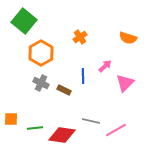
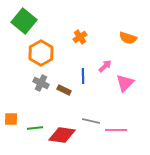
pink line: rotated 30 degrees clockwise
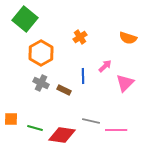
green square: moved 1 px right, 2 px up
green line: rotated 21 degrees clockwise
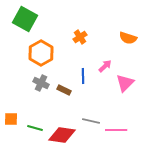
green square: rotated 10 degrees counterclockwise
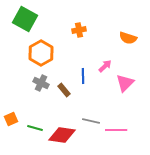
orange cross: moved 1 px left, 7 px up; rotated 24 degrees clockwise
brown rectangle: rotated 24 degrees clockwise
orange square: rotated 24 degrees counterclockwise
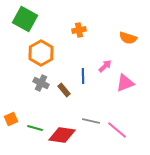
pink triangle: rotated 24 degrees clockwise
pink line: moved 1 px right; rotated 40 degrees clockwise
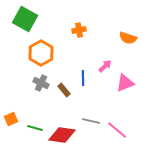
blue line: moved 2 px down
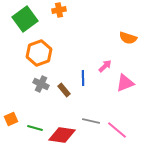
green square: rotated 25 degrees clockwise
orange cross: moved 20 px left, 20 px up
orange hexagon: moved 2 px left; rotated 10 degrees clockwise
gray cross: moved 1 px down
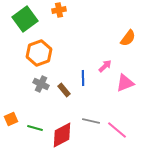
orange semicircle: rotated 72 degrees counterclockwise
red diamond: rotated 36 degrees counterclockwise
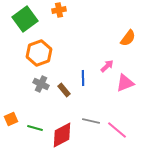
pink arrow: moved 2 px right
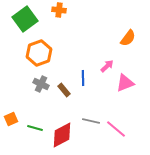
orange cross: rotated 16 degrees clockwise
pink line: moved 1 px left, 1 px up
